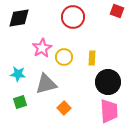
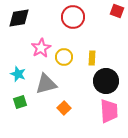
pink star: moved 1 px left
cyan star: rotated 14 degrees clockwise
black circle: moved 2 px left, 1 px up
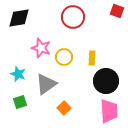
pink star: rotated 24 degrees counterclockwise
gray triangle: rotated 20 degrees counterclockwise
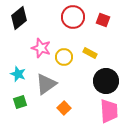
red square: moved 14 px left, 9 px down
black diamond: rotated 30 degrees counterclockwise
yellow rectangle: moved 2 px left, 5 px up; rotated 64 degrees counterclockwise
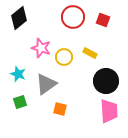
orange square: moved 4 px left, 1 px down; rotated 32 degrees counterclockwise
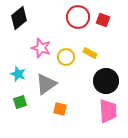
red circle: moved 5 px right
yellow circle: moved 2 px right
pink trapezoid: moved 1 px left
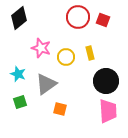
yellow rectangle: rotated 48 degrees clockwise
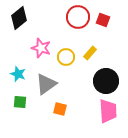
yellow rectangle: rotated 56 degrees clockwise
green square: rotated 24 degrees clockwise
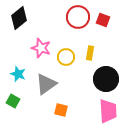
yellow rectangle: rotated 32 degrees counterclockwise
black circle: moved 2 px up
green square: moved 7 px left, 1 px up; rotated 24 degrees clockwise
orange square: moved 1 px right, 1 px down
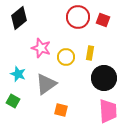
black circle: moved 2 px left, 1 px up
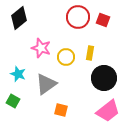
pink trapezoid: rotated 55 degrees clockwise
